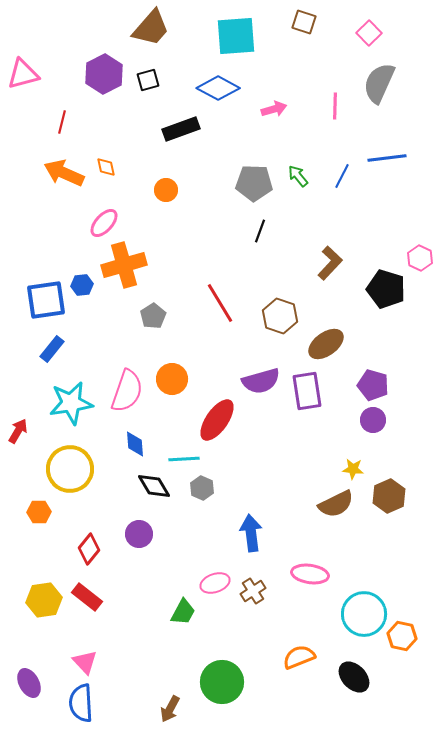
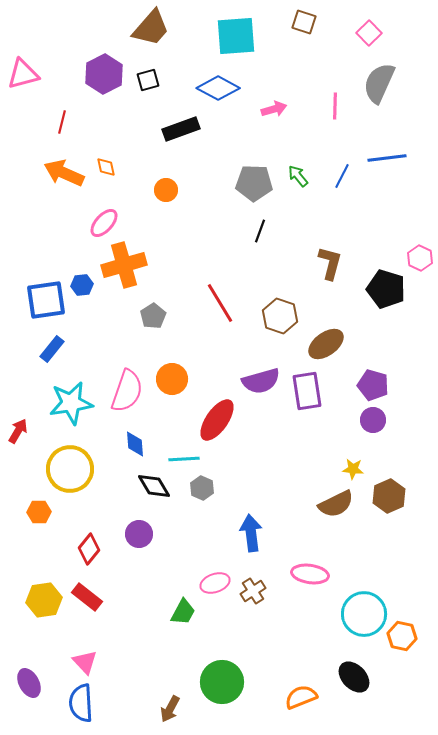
brown L-shape at (330, 263): rotated 28 degrees counterclockwise
orange semicircle at (299, 657): moved 2 px right, 40 px down
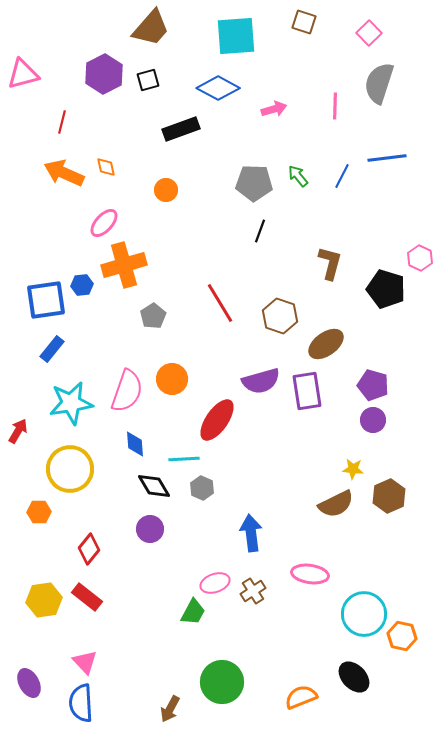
gray semicircle at (379, 83): rotated 6 degrees counterclockwise
purple circle at (139, 534): moved 11 px right, 5 px up
green trapezoid at (183, 612): moved 10 px right
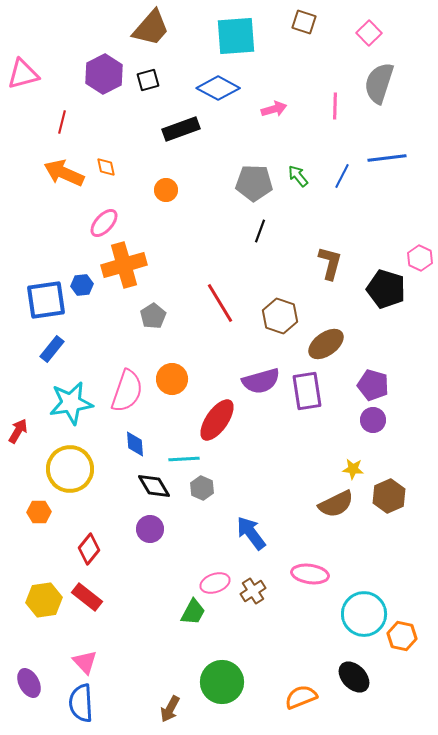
blue arrow at (251, 533): rotated 30 degrees counterclockwise
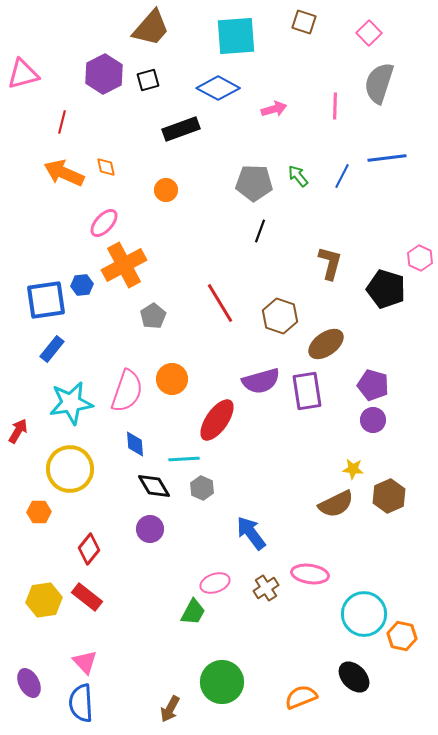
orange cross at (124, 265): rotated 12 degrees counterclockwise
brown cross at (253, 591): moved 13 px right, 3 px up
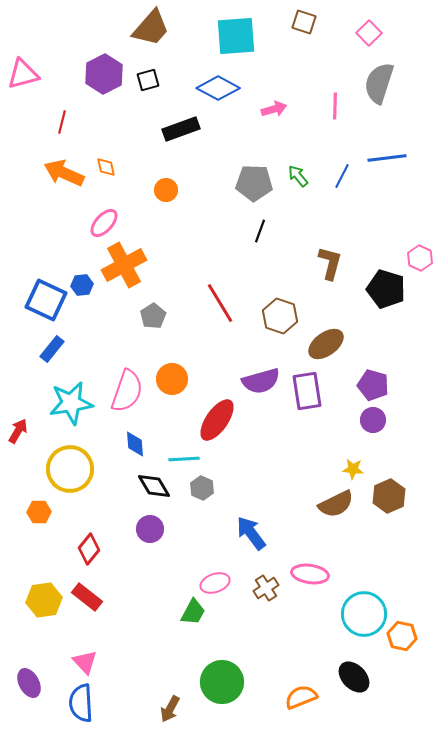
blue square at (46, 300): rotated 33 degrees clockwise
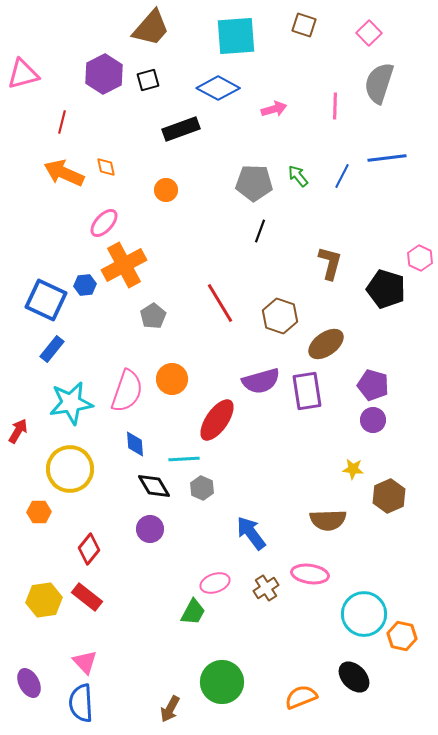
brown square at (304, 22): moved 3 px down
blue hexagon at (82, 285): moved 3 px right
brown semicircle at (336, 504): moved 8 px left, 16 px down; rotated 24 degrees clockwise
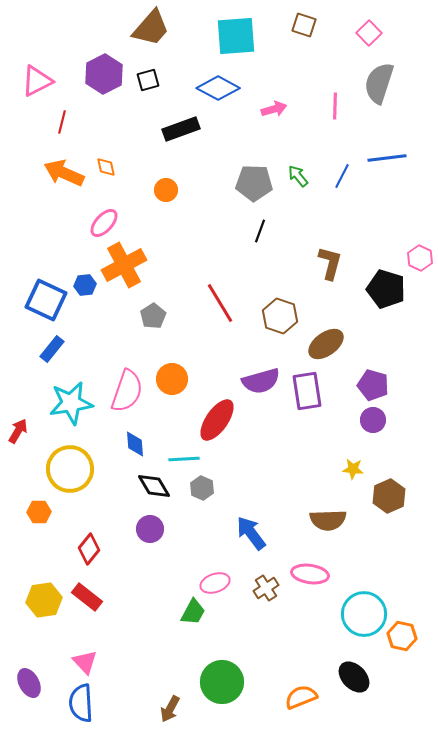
pink triangle at (23, 74): moved 14 px right, 7 px down; rotated 12 degrees counterclockwise
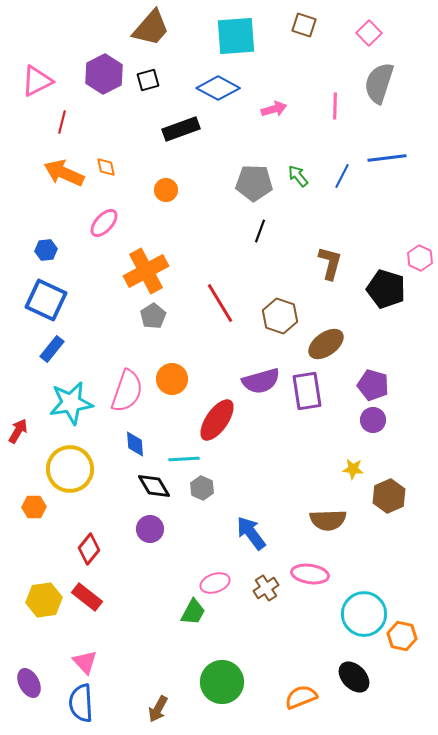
orange cross at (124, 265): moved 22 px right, 6 px down
blue hexagon at (85, 285): moved 39 px left, 35 px up
orange hexagon at (39, 512): moved 5 px left, 5 px up
brown arrow at (170, 709): moved 12 px left
